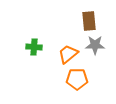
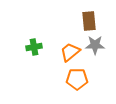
green cross: rotated 14 degrees counterclockwise
orange trapezoid: moved 2 px right, 2 px up
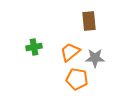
gray star: moved 13 px down
orange pentagon: rotated 10 degrees clockwise
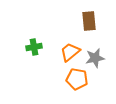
gray star: rotated 12 degrees counterclockwise
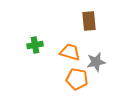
green cross: moved 1 px right, 2 px up
orange trapezoid: rotated 55 degrees clockwise
gray star: moved 1 px right, 4 px down
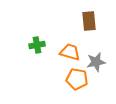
green cross: moved 2 px right
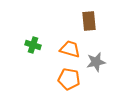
green cross: moved 4 px left; rotated 28 degrees clockwise
orange trapezoid: moved 3 px up
orange pentagon: moved 8 px left
